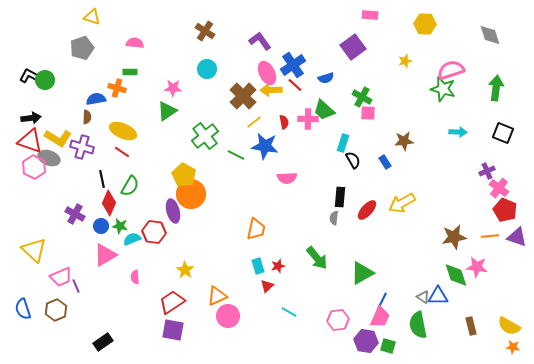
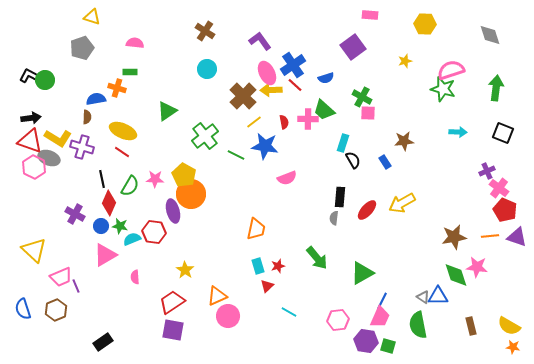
pink star at (173, 88): moved 18 px left, 91 px down
pink semicircle at (287, 178): rotated 18 degrees counterclockwise
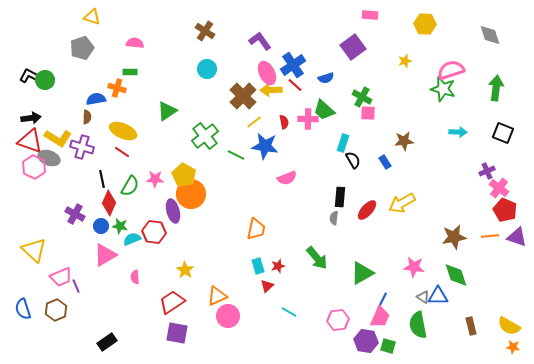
pink star at (477, 267): moved 63 px left
purple square at (173, 330): moved 4 px right, 3 px down
black rectangle at (103, 342): moved 4 px right
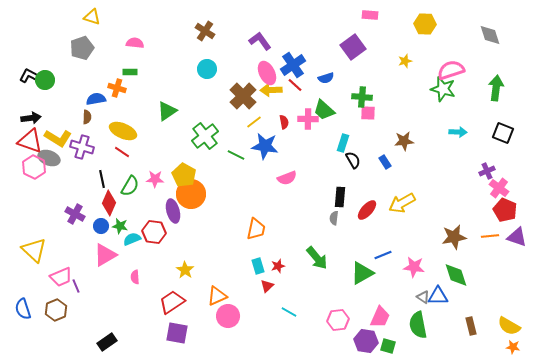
green cross at (362, 97): rotated 24 degrees counterclockwise
blue line at (382, 301): moved 1 px right, 46 px up; rotated 42 degrees clockwise
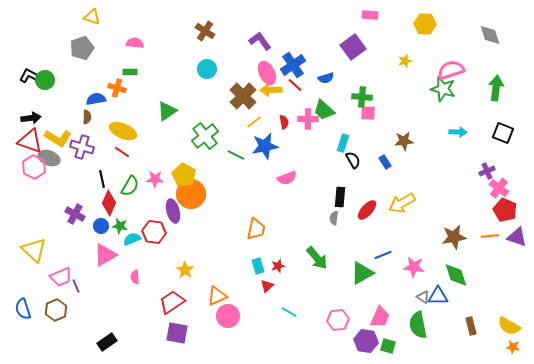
blue star at (265, 146): rotated 20 degrees counterclockwise
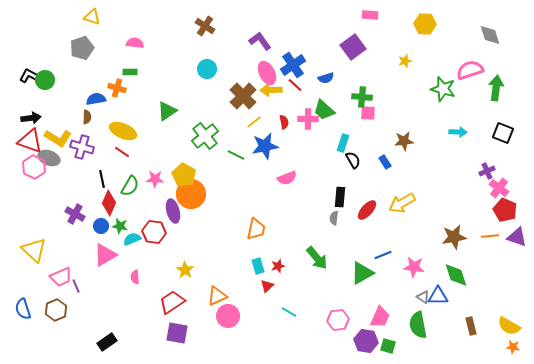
brown cross at (205, 31): moved 5 px up
pink semicircle at (451, 70): moved 19 px right
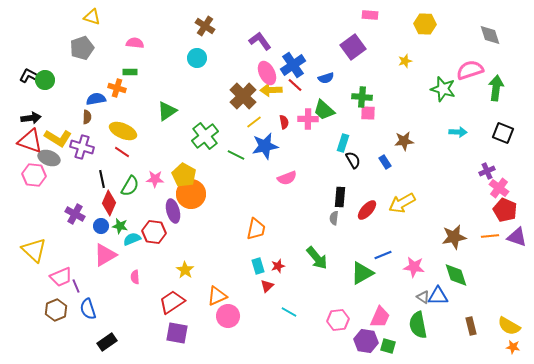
cyan circle at (207, 69): moved 10 px left, 11 px up
pink hexagon at (34, 167): moved 8 px down; rotated 20 degrees counterclockwise
blue semicircle at (23, 309): moved 65 px right
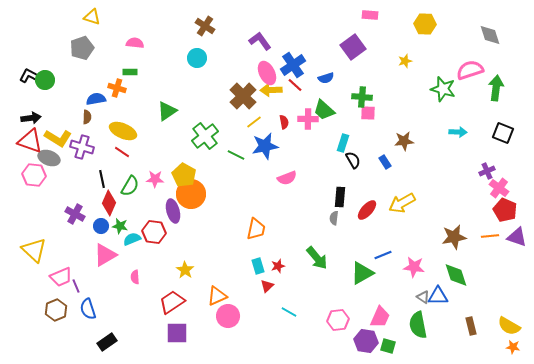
purple square at (177, 333): rotated 10 degrees counterclockwise
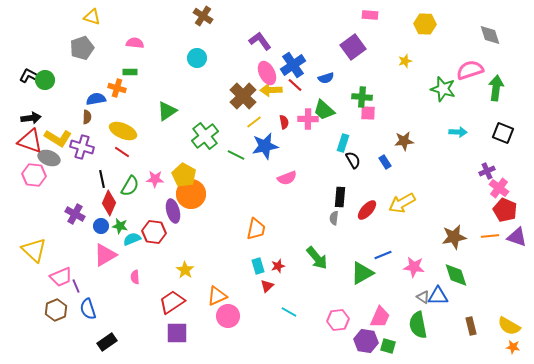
brown cross at (205, 26): moved 2 px left, 10 px up
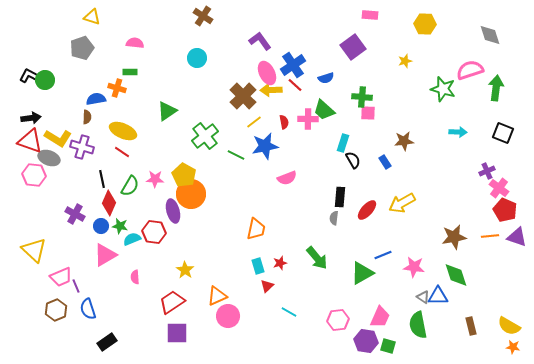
red star at (278, 266): moved 2 px right, 3 px up
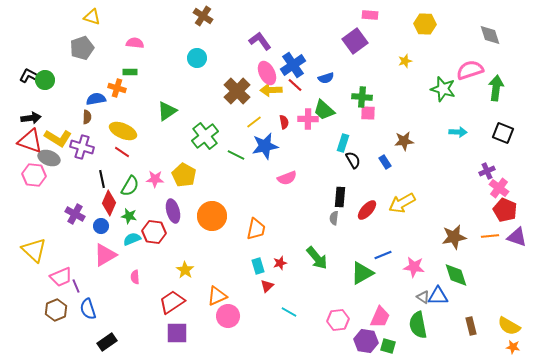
purple square at (353, 47): moved 2 px right, 6 px up
brown cross at (243, 96): moved 6 px left, 5 px up
orange circle at (191, 194): moved 21 px right, 22 px down
green star at (120, 226): moved 9 px right, 10 px up
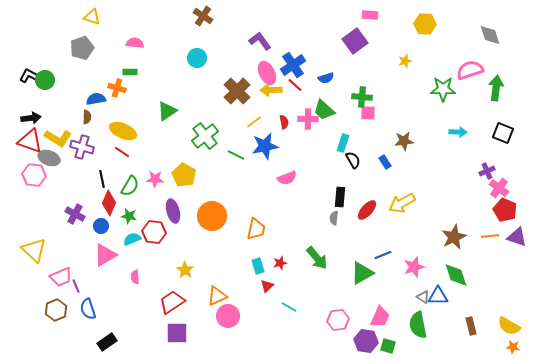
green star at (443, 89): rotated 15 degrees counterclockwise
brown star at (454, 237): rotated 15 degrees counterclockwise
pink star at (414, 267): rotated 25 degrees counterclockwise
cyan line at (289, 312): moved 5 px up
